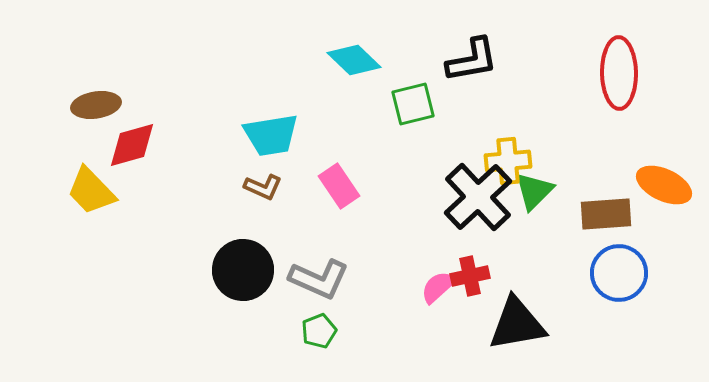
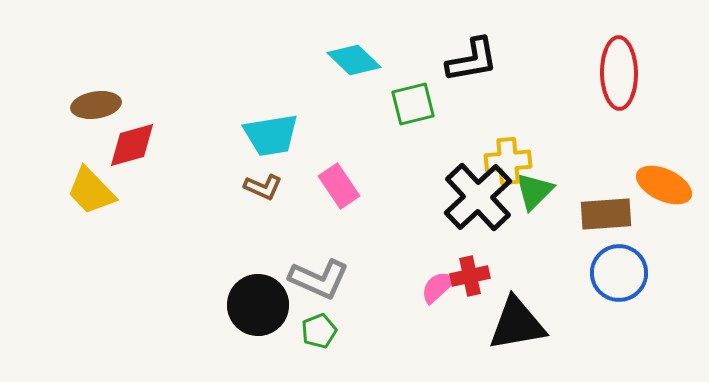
black circle: moved 15 px right, 35 px down
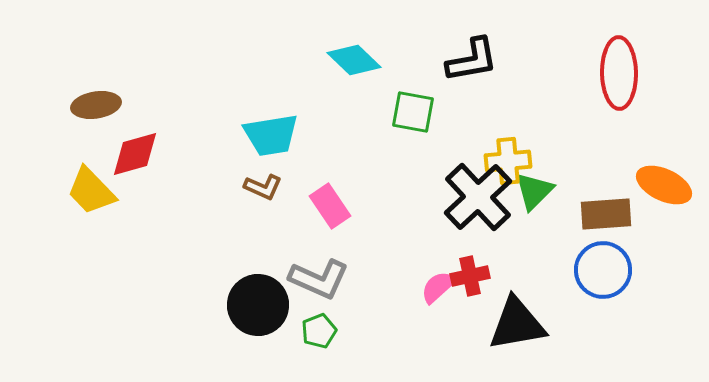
green square: moved 8 px down; rotated 24 degrees clockwise
red diamond: moved 3 px right, 9 px down
pink rectangle: moved 9 px left, 20 px down
blue circle: moved 16 px left, 3 px up
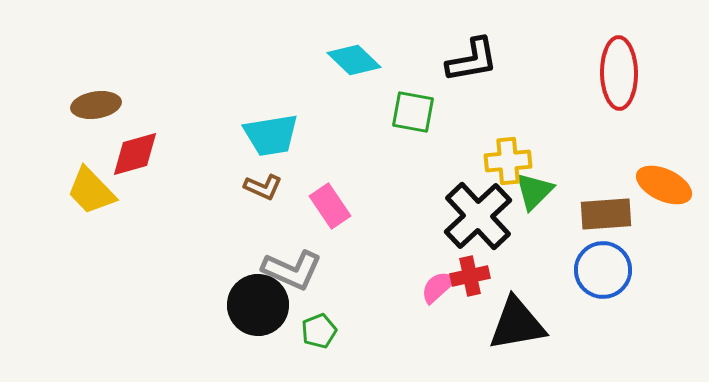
black cross: moved 19 px down
gray L-shape: moved 27 px left, 9 px up
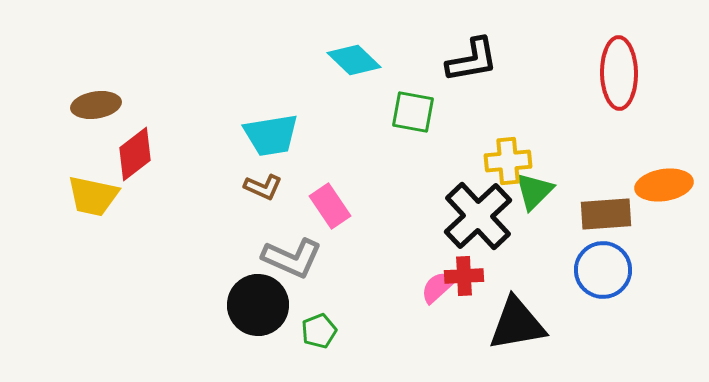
red diamond: rotated 22 degrees counterclockwise
orange ellipse: rotated 34 degrees counterclockwise
yellow trapezoid: moved 2 px right, 5 px down; rotated 34 degrees counterclockwise
gray L-shape: moved 12 px up
red cross: moved 6 px left; rotated 9 degrees clockwise
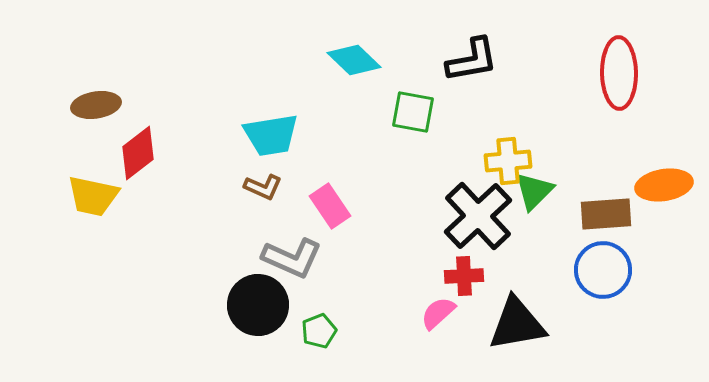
red diamond: moved 3 px right, 1 px up
pink semicircle: moved 26 px down
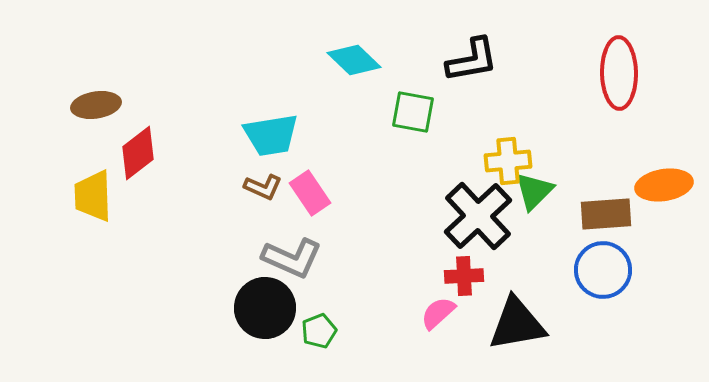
yellow trapezoid: rotated 76 degrees clockwise
pink rectangle: moved 20 px left, 13 px up
black circle: moved 7 px right, 3 px down
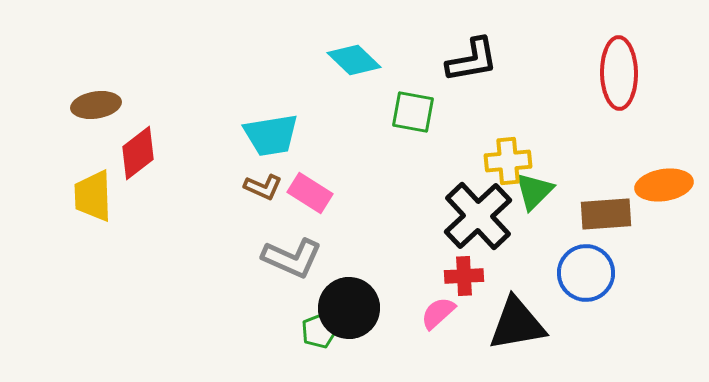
pink rectangle: rotated 24 degrees counterclockwise
blue circle: moved 17 px left, 3 px down
black circle: moved 84 px right
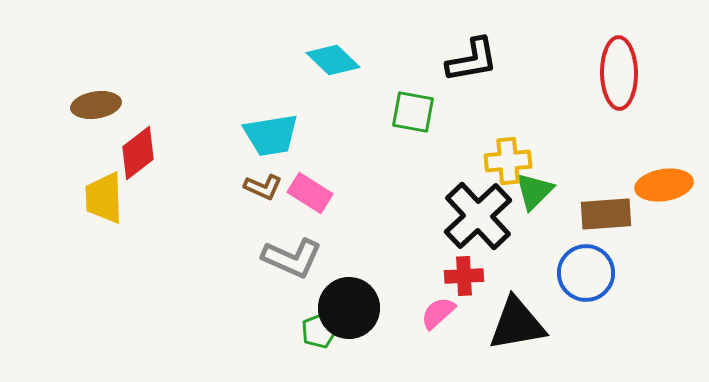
cyan diamond: moved 21 px left
yellow trapezoid: moved 11 px right, 2 px down
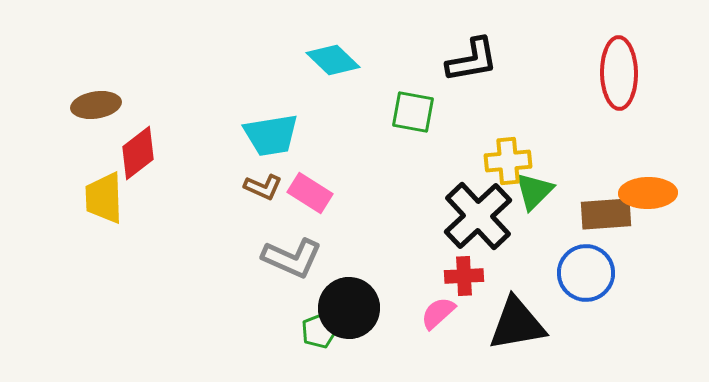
orange ellipse: moved 16 px left, 8 px down; rotated 8 degrees clockwise
